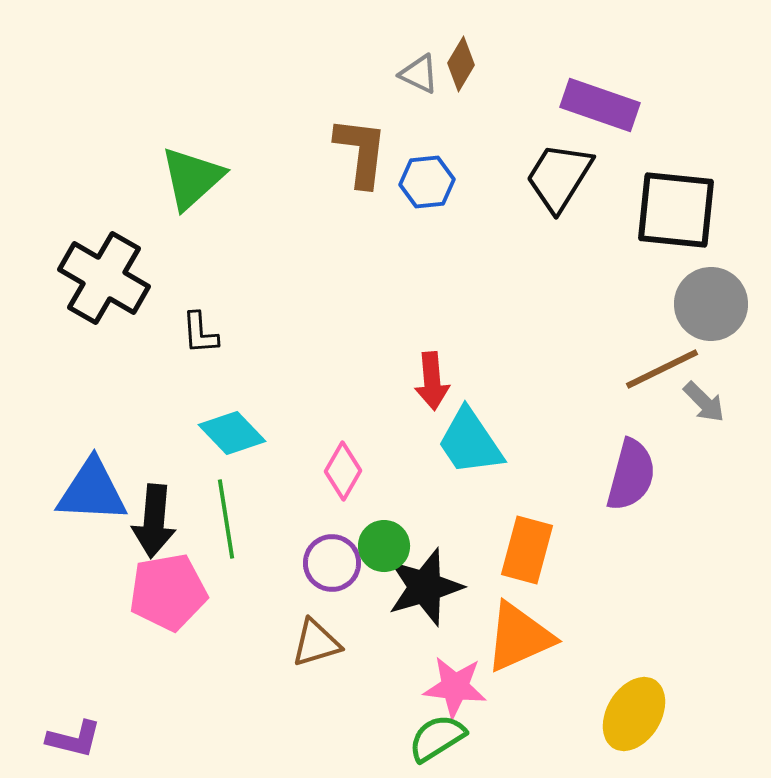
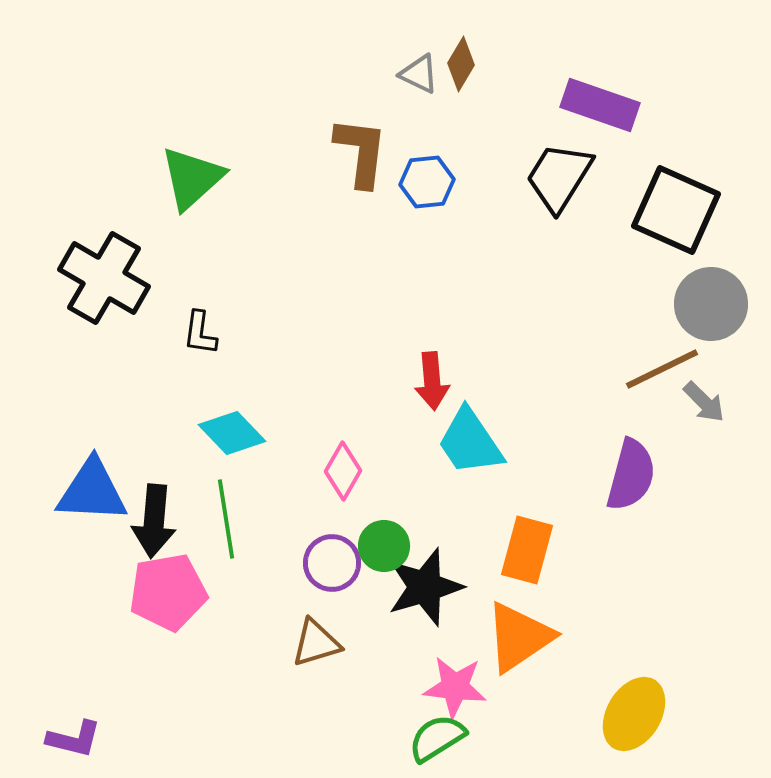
black square: rotated 18 degrees clockwise
black L-shape: rotated 12 degrees clockwise
orange triangle: rotated 10 degrees counterclockwise
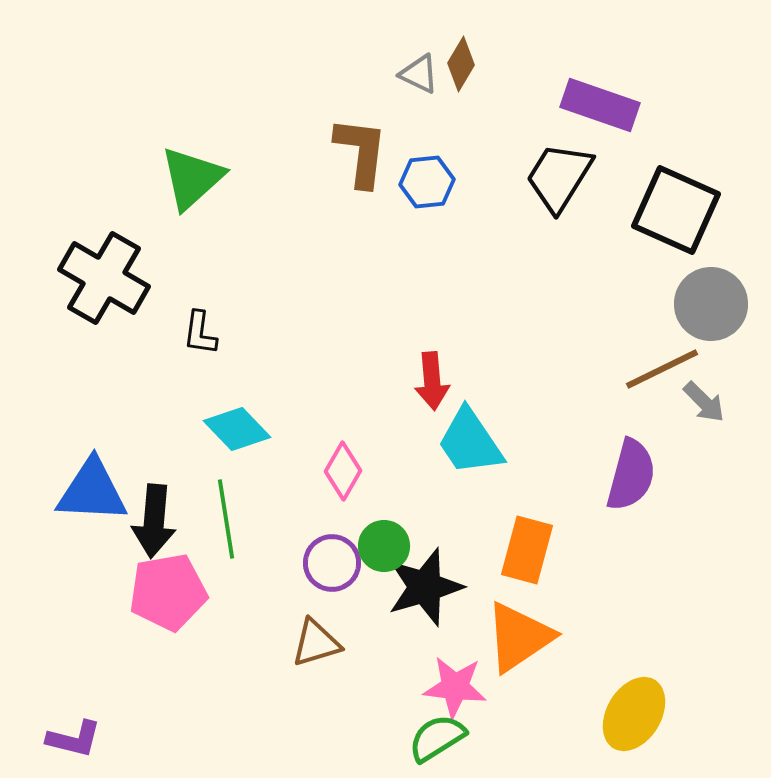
cyan diamond: moved 5 px right, 4 px up
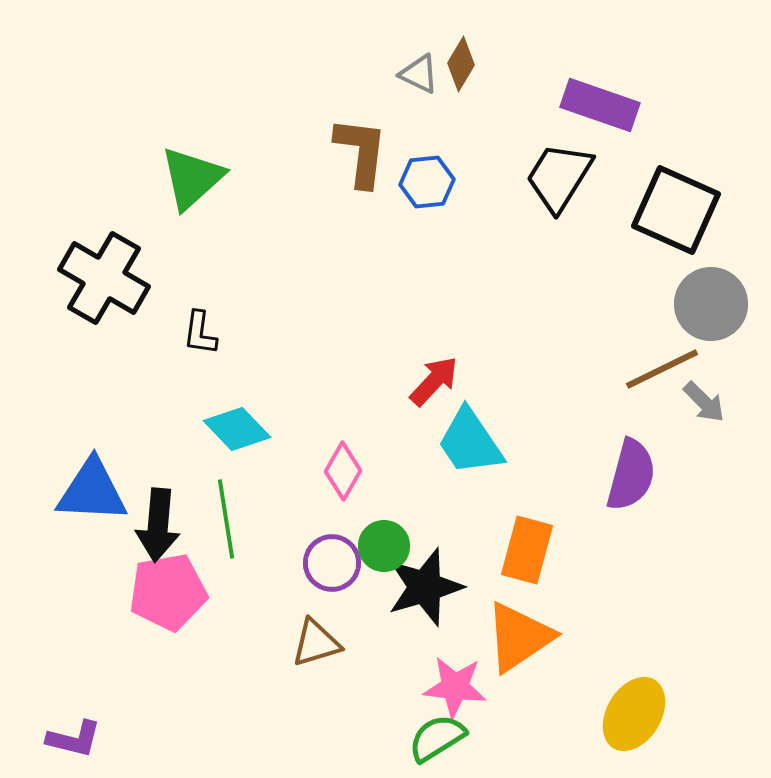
red arrow: moved 2 px right; rotated 132 degrees counterclockwise
black arrow: moved 4 px right, 4 px down
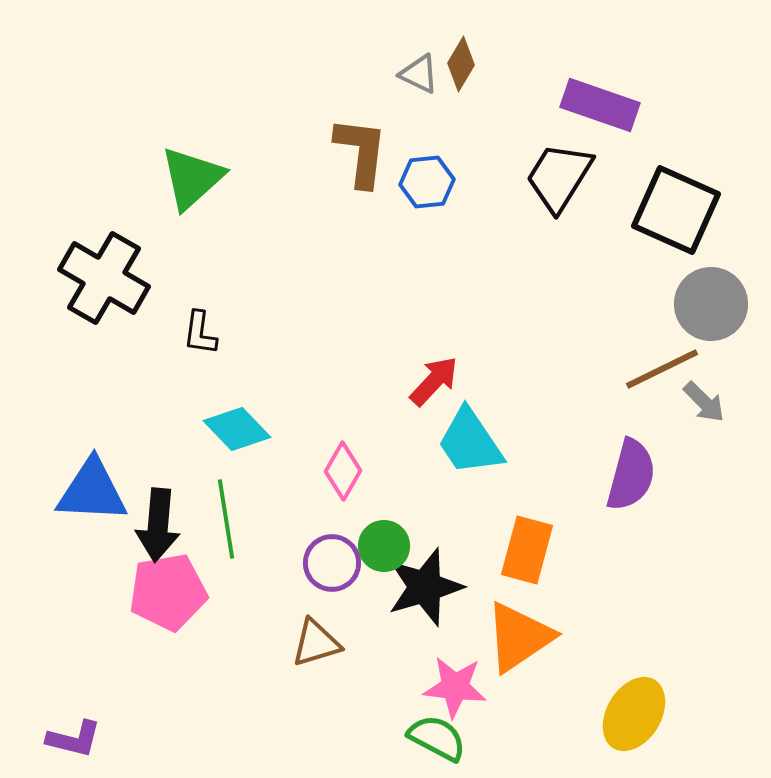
green semicircle: rotated 60 degrees clockwise
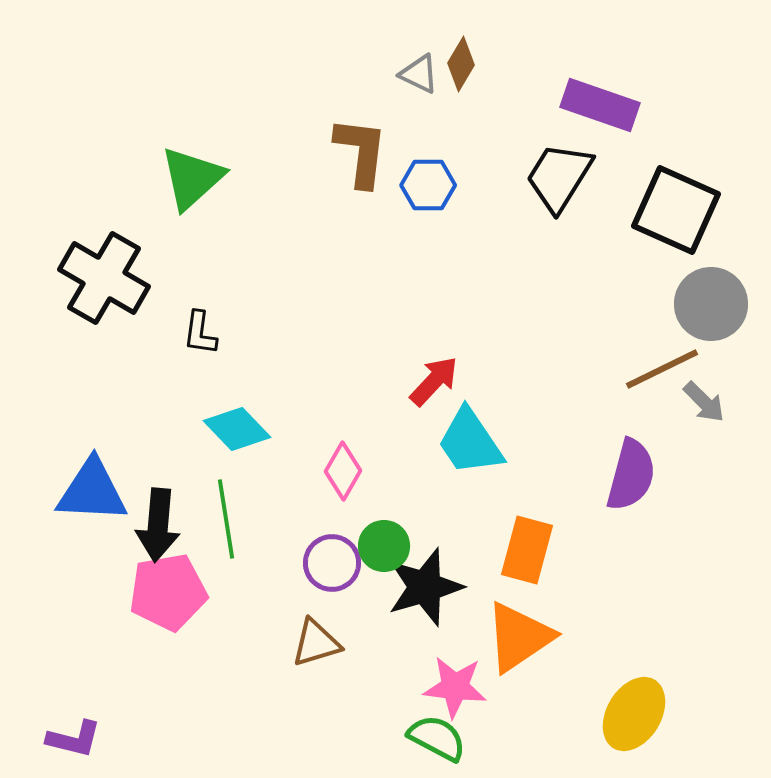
blue hexagon: moved 1 px right, 3 px down; rotated 6 degrees clockwise
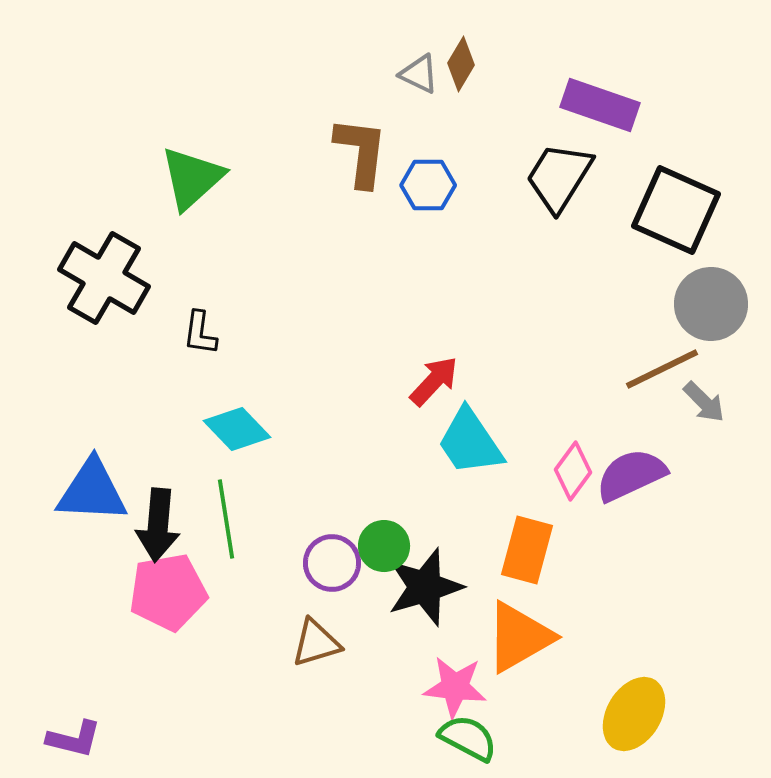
pink diamond: moved 230 px right; rotated 6 degrees clockwise
purple semicircle: rotated 130 degrees counterclockwise
orange triangle: rotated 4 degrees clockwise
green semicircle: moved 31 px right
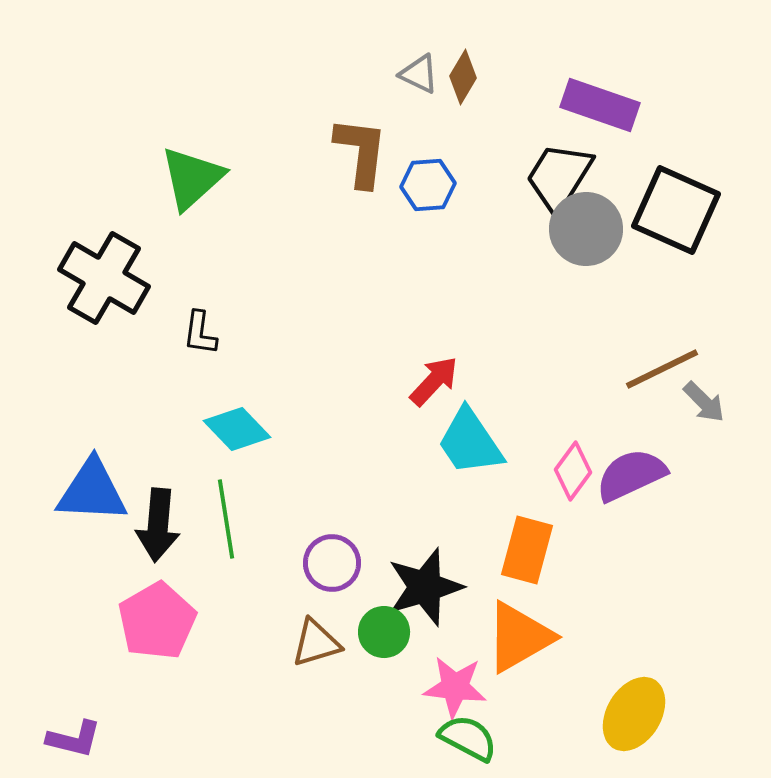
brown diamond: moved 2 px right, 13 px down
blue hexagon: rotated 4 degrees counterclockwise
gray circle: moved 125 px left, 75 px up
green circle: moved 86 px down
pink pentagon: moved 11 px left, 29 px down; rotated 20 degrees counterclockwise
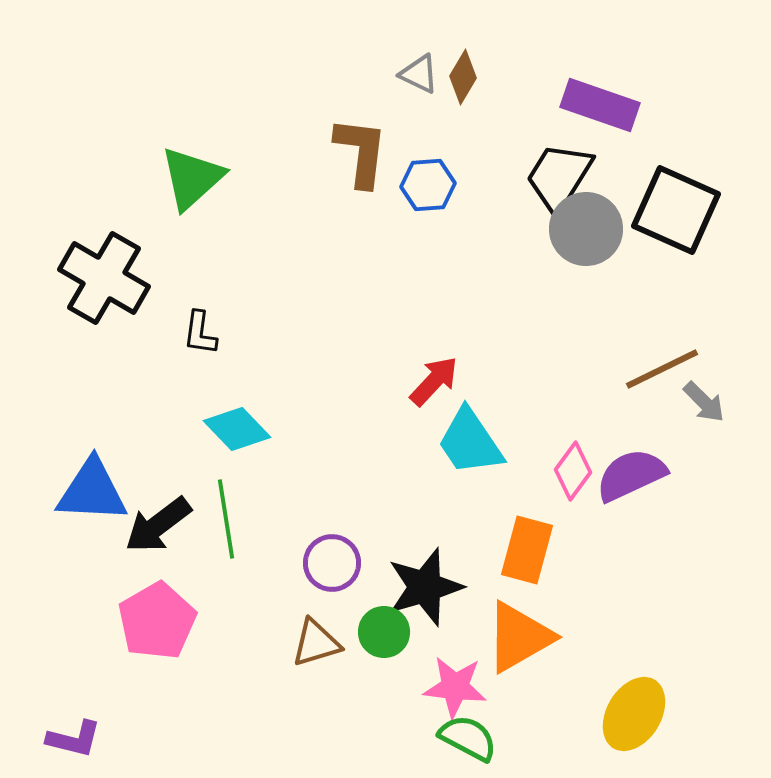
black arrow: rotated 48 degrees clockwise
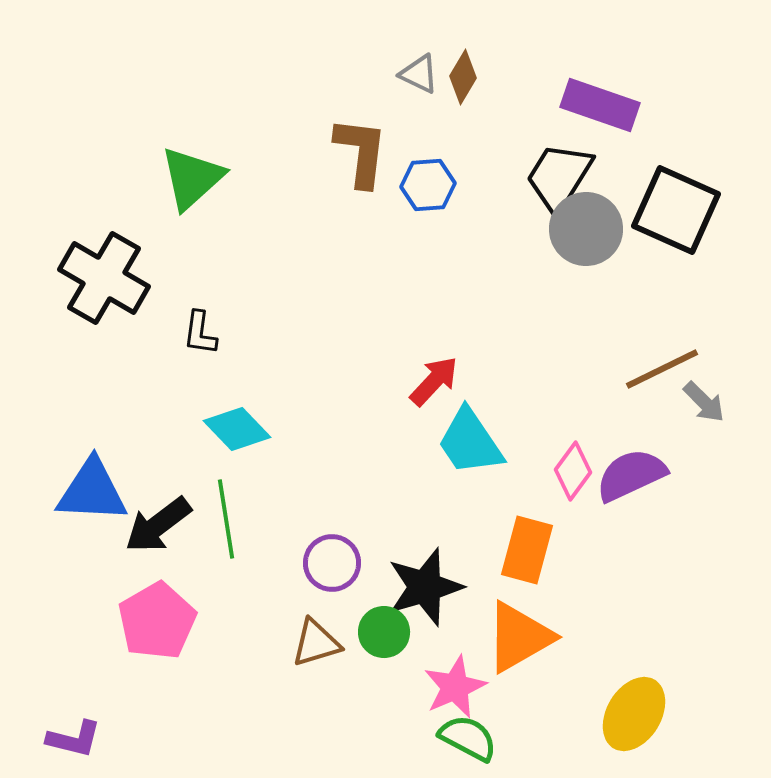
pink star: rotated 30 degrees counterclockwise
